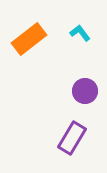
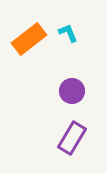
cyan L-shape: moved 12 px left; rotated 15 degrees clockwise
purple circle: moved 13 px left
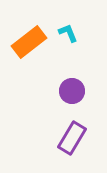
orange rectangle: moved 3 px down
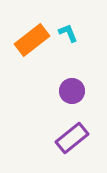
orange rectangle: moved 3 px right, 2 px up
purple rectangle: rotated 20 degrees clockwise
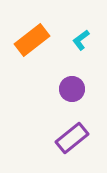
cyan L-shape: moved 13 px right, 7 px down; rotated 105 degrees counterclockwise
purple circle: moved 2 px up
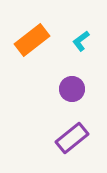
cyan L-shape: moved 1 px down
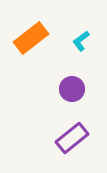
orange rectangle: moved 1 px left, 2 px up
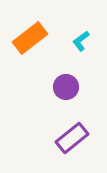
orange rectangle: moved 1 px left
purple circle: moved 6 px left, 2 px up
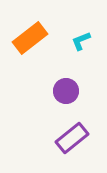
cyan L-shape: rotated 15 degrees clockwise
purple circle: moved 4 px down
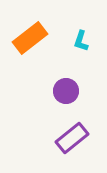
cyan L-shape: rotated 50 degrees counterclockwise
